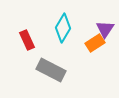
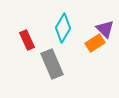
purple triangle: rotated 18 degrees counterclockwise
gray rectangle: moved 1 px right, 6 px up; rotated 40 degrees clockwise
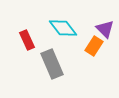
cyan diamond: rotated 68 degrees counterclockwise
orange rectangle: moved 1 px left, 3 px down; rotated 24 degrees counterclockwise
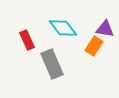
purple triangle: rotated 36 degrees counterclockwise
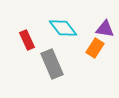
orange rectangle: moved 1 px right, 2 px down
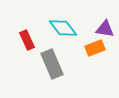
orange rectangle: rotated 36 degrees clockwise
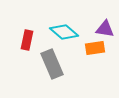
cyan diamond: moved 1 px right, 4 px down; rotated 12 degrees counterclockwise
red rectangle: rotated 36 degrees clockwise
orange rectangle: rotated 12 degrees clockwise
